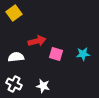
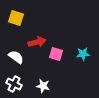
yellow square: moved 2 px right, 5 px down; rotated 35 degrees counterclockwise
red arrow: moved 1 px down
white semicircle: rotated 42 degrees clockwise
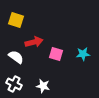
yellow square: moved 2 px down
red arrow: moved 3 px left
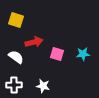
pink square: moved 1 px right
white cross: moved 1 px down; rotated 28 degrees counterclockwise
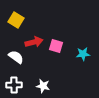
yellow square: rotated 14 degrees clockwise
pink square: moved 1 px left, 8 px up
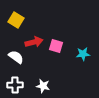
white cross: moved 1 px right
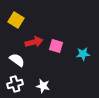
white semicircle: moved 1 px right, 3 px down
white cross: moved 1 px up; rotated 14 degrees counterclockwise
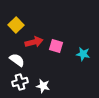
yellow square: moved 5 px down; rotated 14 degrees clockwise
cyan star: rotated 16 degrees clockwise
white cross: moved 5 px right, 2 px up
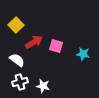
red arrow: rotated 18 degrees counterclockwise
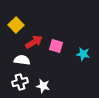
white semicircle: moved 5 px right; rotated 28 degrees counterclockwise
